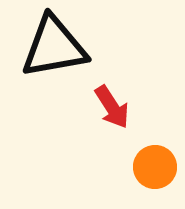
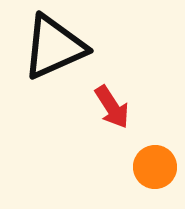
black triangle: rotated 14 degrees counterclockwise
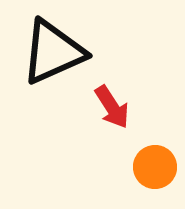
black triangle: moved 1 px left, 5 px down
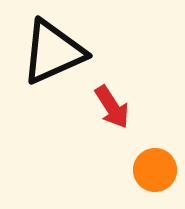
orange circle: moved 3 px down
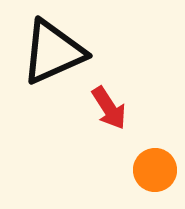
red arrow: moved 3 px left, 1 px down
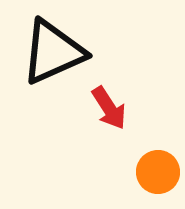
orange circle: moved 3 px right, 2 px down
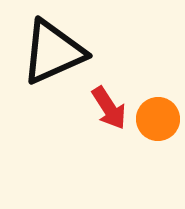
orange circle: moved 53 px up
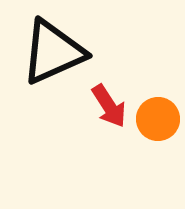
red arrow: moved 2 px up
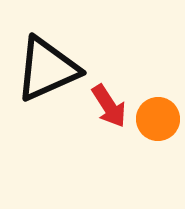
black triangle: moved 6 px left, 17 px down
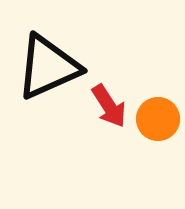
black triangle: moved 1 px right, 2 px up
